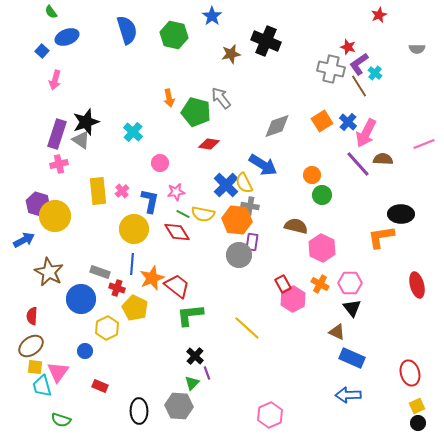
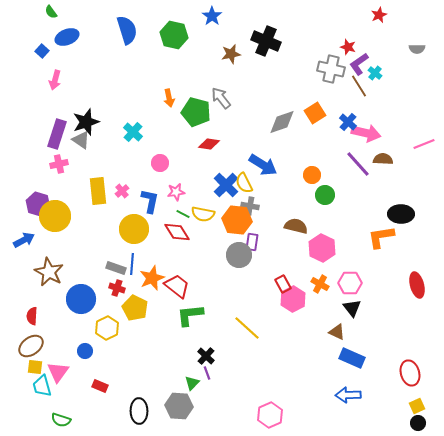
orange square at (322, 121): moved 7 px left, 8 px up
gray diamond at (277, 126): moved 5 px right, 4 px up
pink arrow at (366, 133): rotated 104 degrees counterclockwise
green circle at (322, 195): moved 3 px right
gray rectangle at (100, 272): moved 16 px right, 4 px up
black cross at (195, 356): moved 11 px right
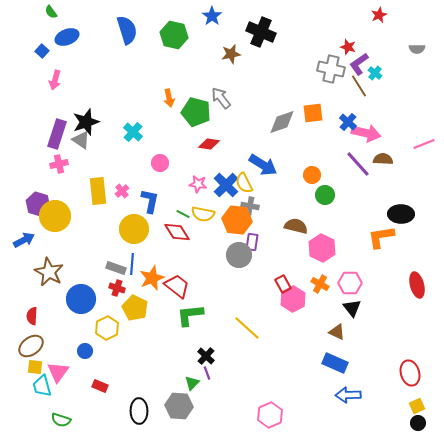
black cross at (266, 41): moved 5 px left, 9 px up
orange square at (315, 113): moved 2 px left; rotated 25 degrees clockwise
pink star at (176, 192): moved 22 px right, 8 px up; rotated 18 degrees clockwise
blue rectangle at (352, 358): moved 17 px left, 5 px down
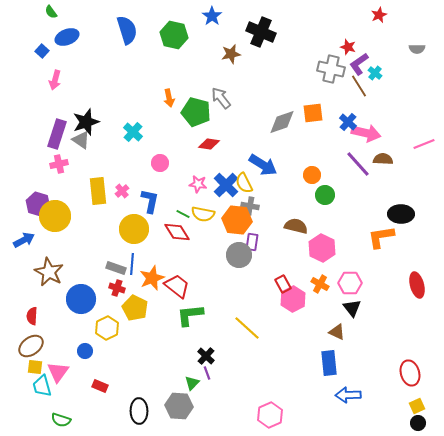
blue rectangle at (335, 363): moved 6 px left; rotated 60 degrees clockwise
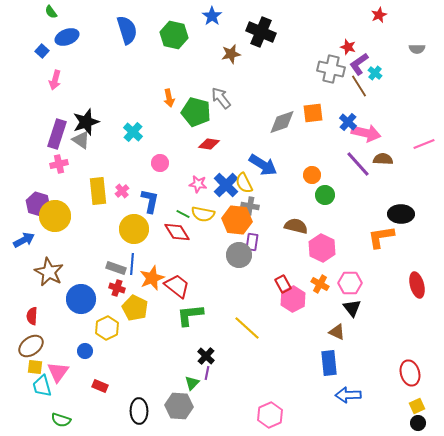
purple line at (207, 373): rotated 32 degrees clockwise
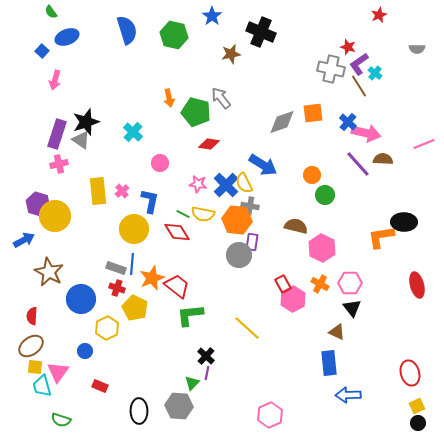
black ellipse at (401, 214): moved 3 px right, 8 px down
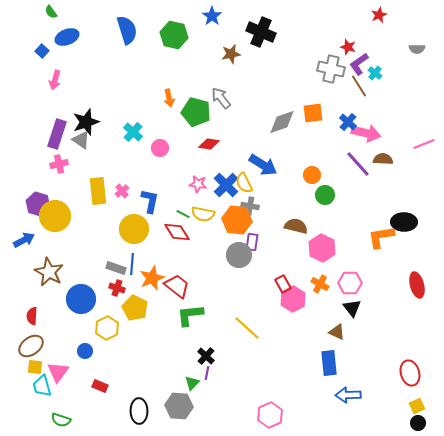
pink circle at (160, 163): moved 15 px up
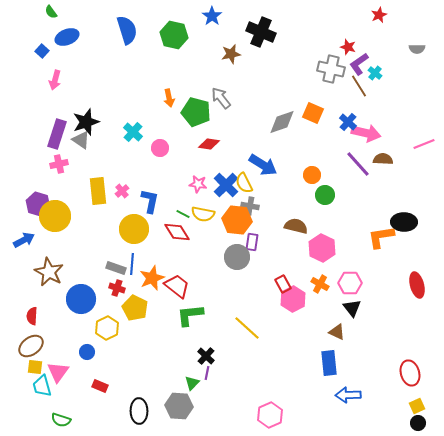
orange square at (313, 113): rotated 30 degrees clockwise
gray circle at (239, 255): moved 2 px left, 2 px down
blue circle at (85, 351): moved 2 px right, 1 px down
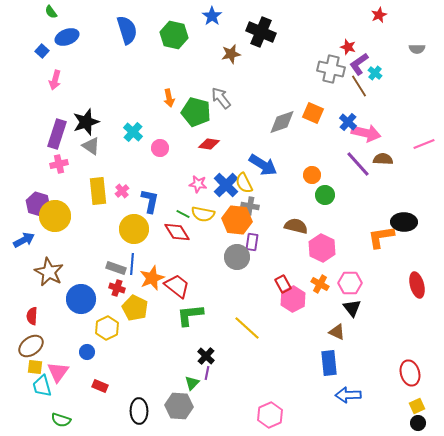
gray triangle at (81, 140): moved 10 px right, 6 px down
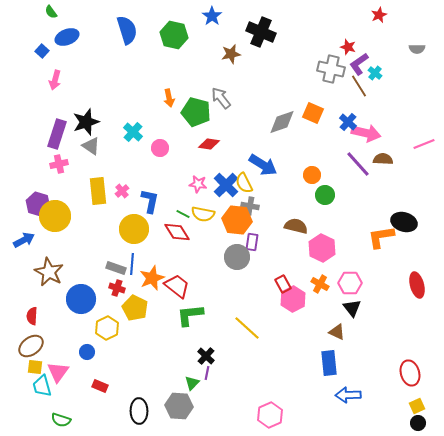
black ellipse at (404, 222): rotated 15 degrees clockwise
